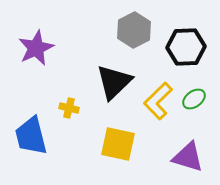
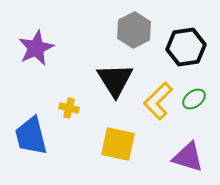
black hexagon: rotated 6 degrees counterclockwise
black triangle: moved 1 px right, 2 px up; rotated 18 degrees counterclockwise
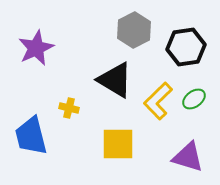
black triangle: rotated 27 degrees counterclockwise
yellow square: rotated 12 degrees counterclockwise
